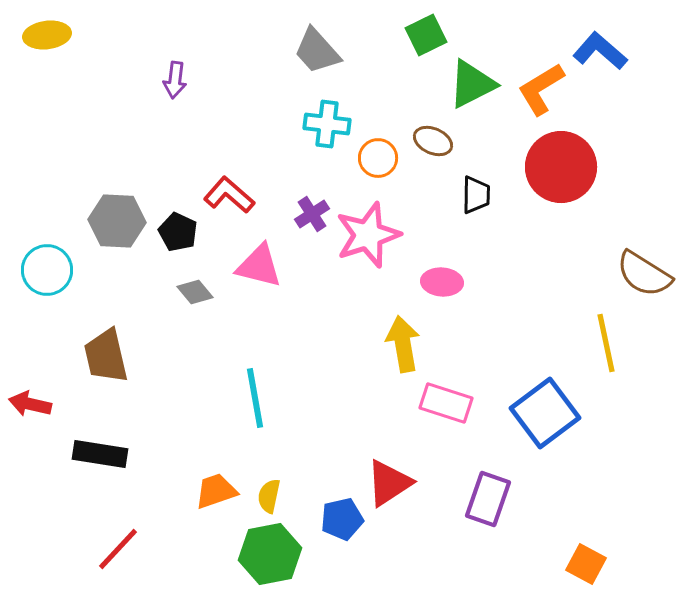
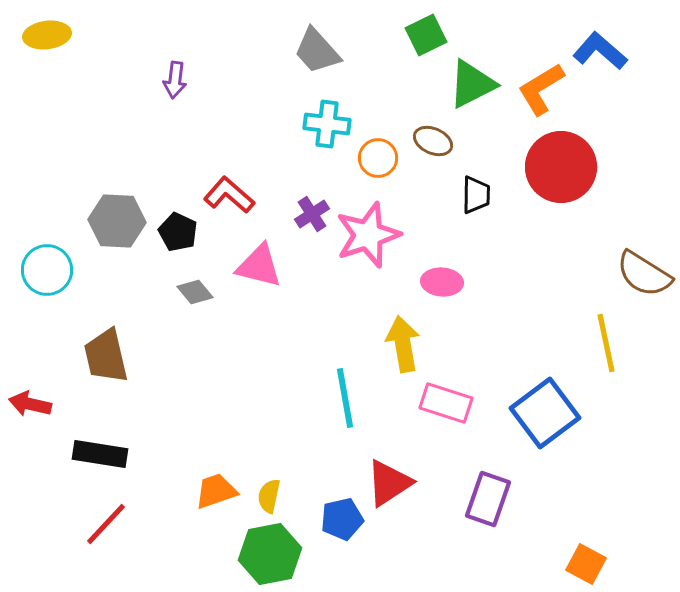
cyan line: moved 90 px right
red line: moved 12 px left, 25 px up
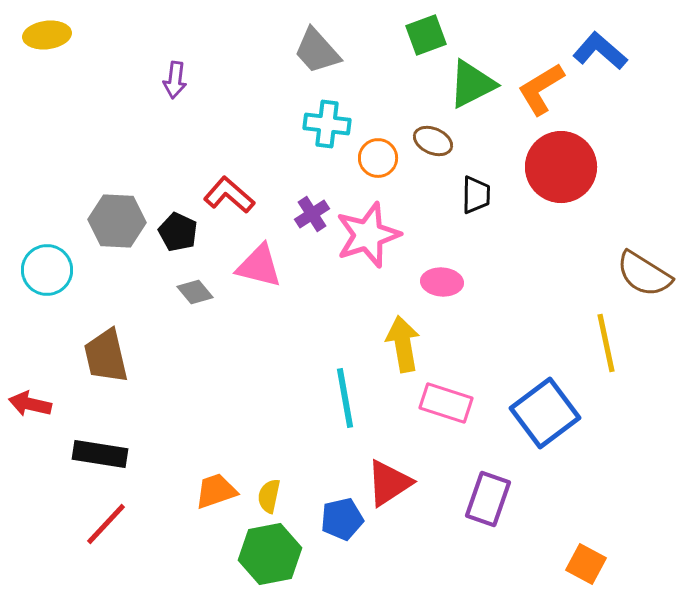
green square: rotated 6 degrees clockwise
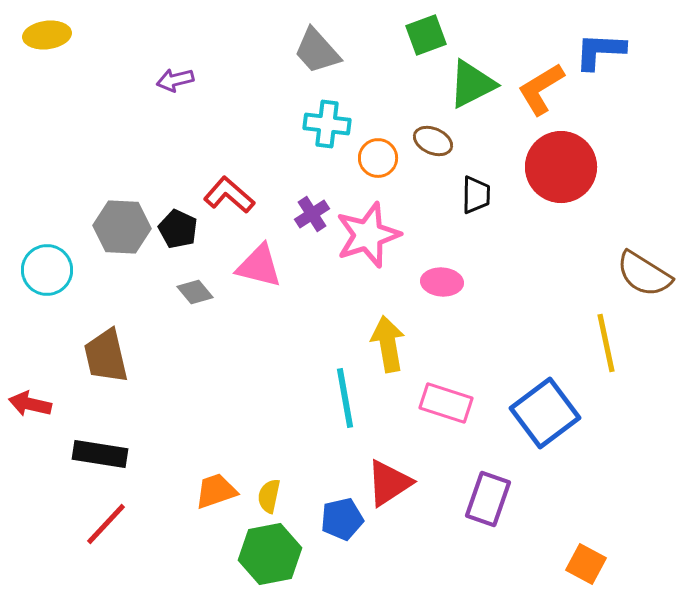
blue L-shape: rotated 38 degrees counterclockwise
purple arrow: rotated 69 degrees clockwise
gray hexagon: moved 5 px right, 6 px down
black pentagon: moved 3 px up
yellow arrow: moved 15 px left
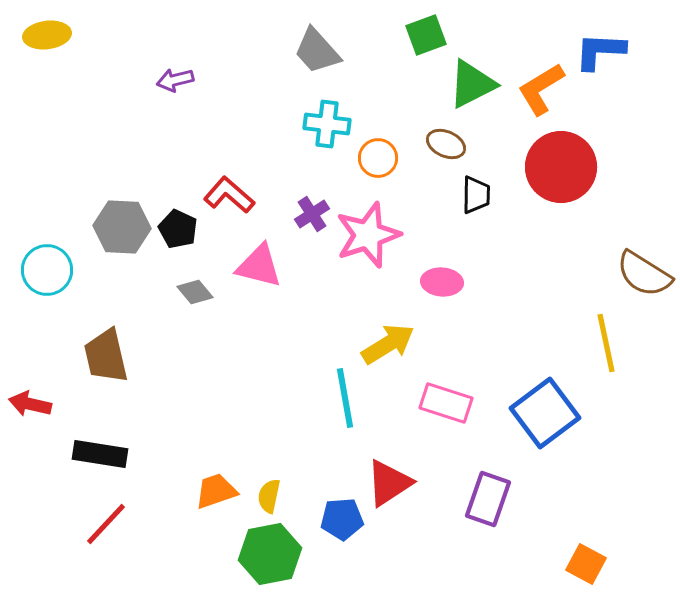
brown ellipse: moved 13 px right, 3 px down
yellow arrow: rotated 68 degrees clockwise
blue pentagon: rotated 9 degrees clockwise
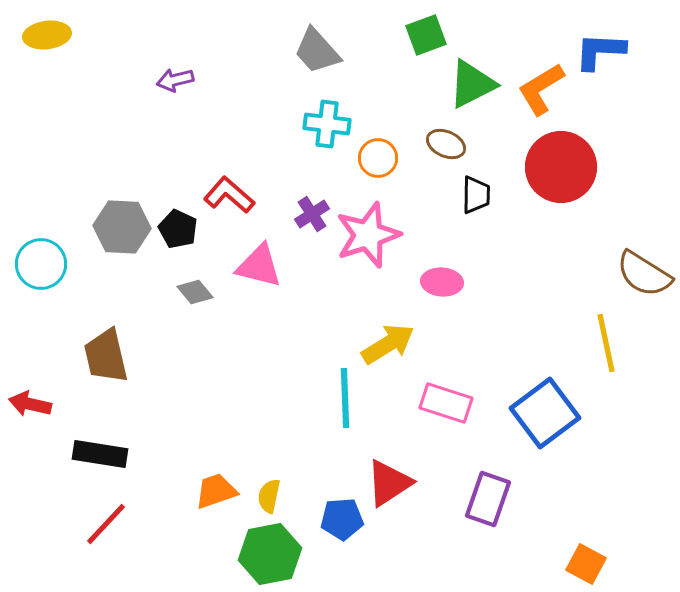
cyan circle: moved 6 px left, 6 px up
cyan line: rotated 8 degrees clockwise
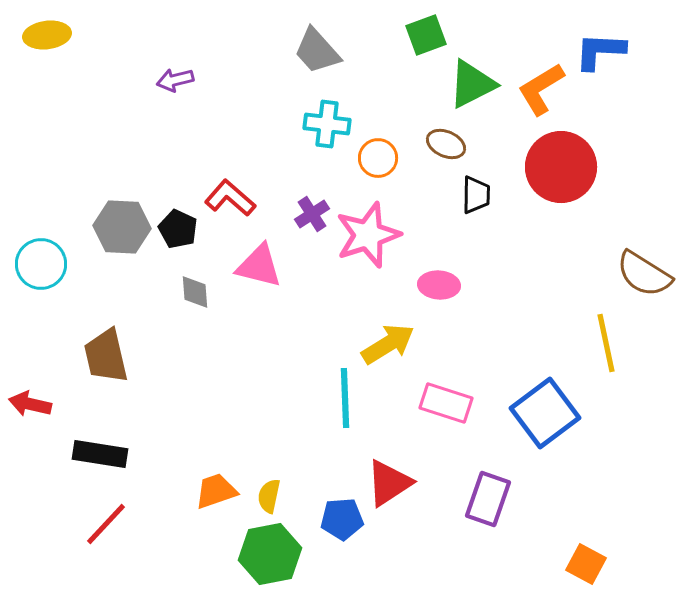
red L-shape: moved 1 px right, 3 px down
pink ellipse: moved 3 px left, 3 px down
gray diamond: rotated 36 degrees clockwise
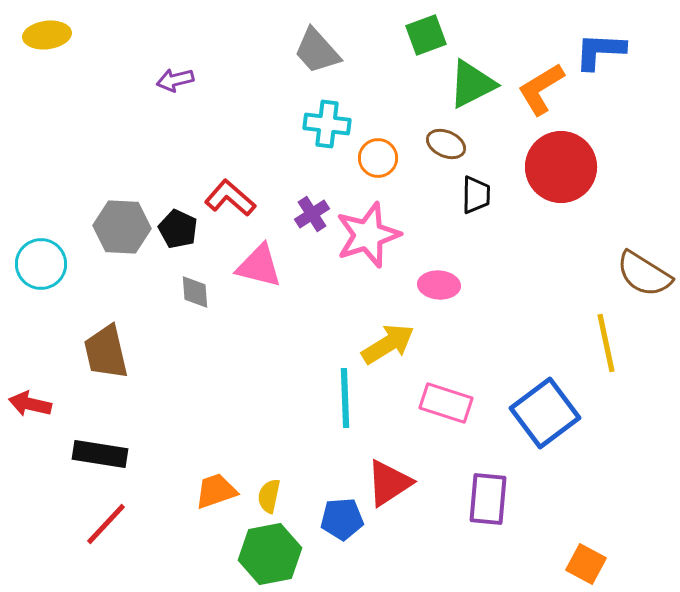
brown trapezoid: moved 4 px up
purple rectangle: rotated 14 degrees counterclockwise
